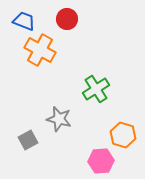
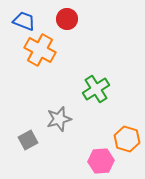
gray star: rotated 30 degrees counterclockwise
orange hexagon: moved 4 px right, 4 px down
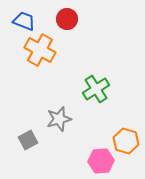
orange hexagon: moved 1 px left, 2 px down
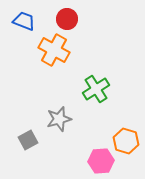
orange cross: moved 14 px right
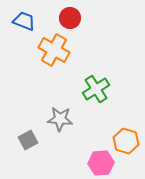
red circle: moved 3 px right, 1 px up
gray star: moved 1 px right; rotated 20 degrees clockwise
pink hexagon: moved 2 px down
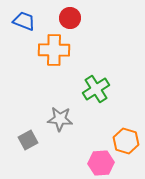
orange cross: rotated 28 degrees counterclockwise
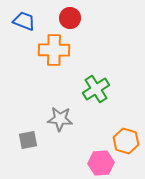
gray square: rotated 18 degrees clockwise
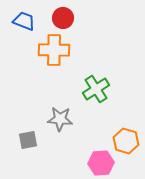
red circle: moved 7 px left
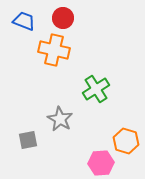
orange cross: rotated 12 degrees clockwise
gray star: rotated 25 degrees clockwise
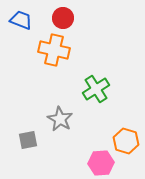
blue trapezoid: moved 3 px left, 1 px up
